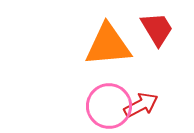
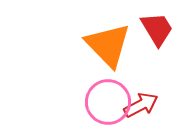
orange triangle: rotated 51 degrees clockwise
pink circle: moved 1 px left, 4 px up
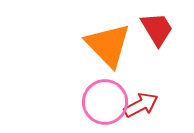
pink circle: moved 3 px left
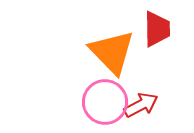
red trapezoid: rotated 30 degrees clockwise
orange triangle: moved 4 px right, 7 px down
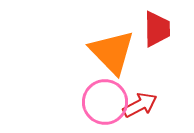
red arrow: moved 1 px left
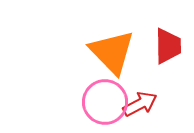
red trapezoid: moved 11 px right, 17 px down
red arrow: moved 1 px up
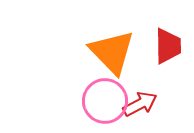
pink circle: moved 1 px up
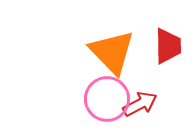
pink circle: moved 2 px right, 2 px up
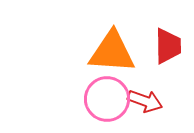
orange triangle: rotated 42 degrees counterclockwise
red arrow: moved 5 px right, 3 px up; rotated 48 degrees clockwise
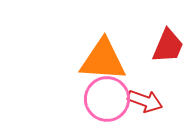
red trapezoid: rotated 24 degrees clockwise
orange triangle: moved 9 px left, 8 px down
